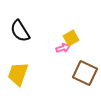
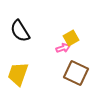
brown square: moved 9 px left
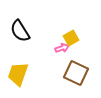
pink arrow: moved 1 px left
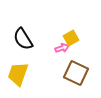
black semicircle: moved 3 px right, 8 px down
